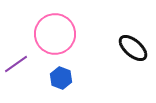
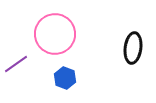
black ellipse: rotated 56 degrees clockwise
blue hexagon: moved 4 px right
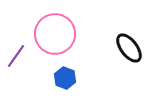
black ellipse: moved 4 px left; rotated 44 degrees counterclockwise
purple line: moved 8 px up; rotated 20 degrees counterclockwise
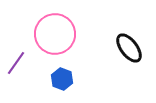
purple line: moved 7 px down
blue hexagon: moved 3 px left, 1 px down
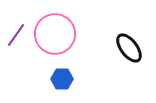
purple line: moved 28 px up
blue hexagon: rotated 20 degrees counterclockwise
